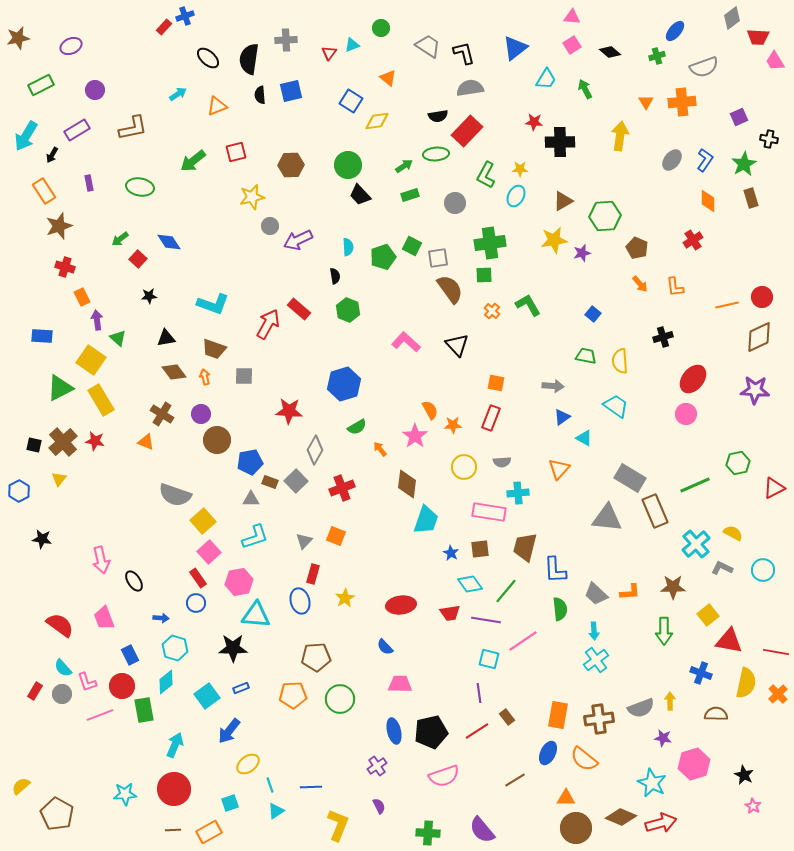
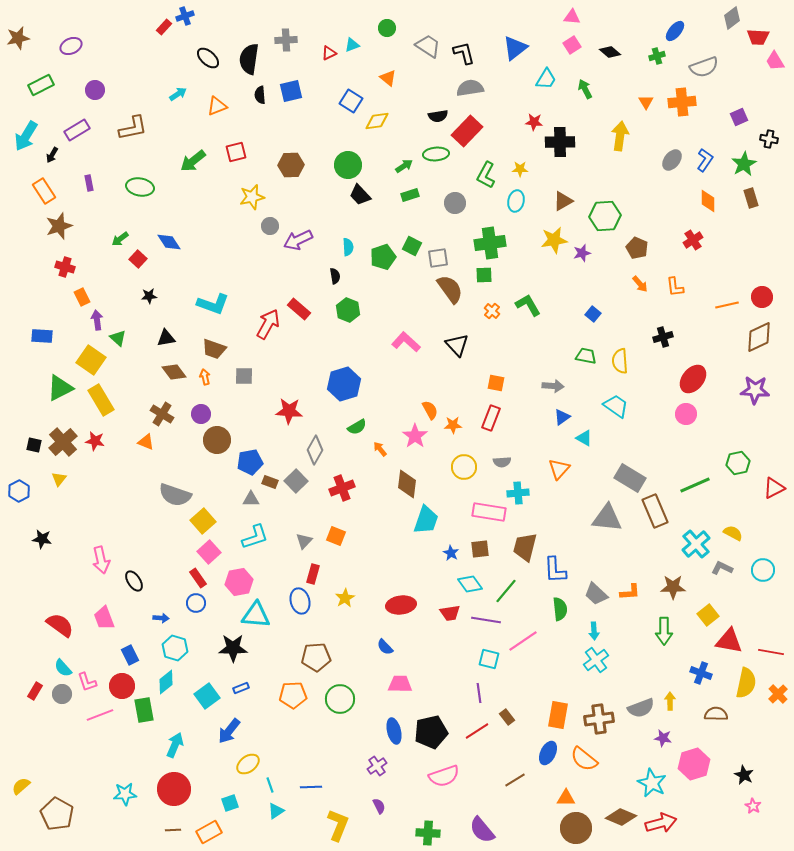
green circle at (381, 28): moved 6 px right
red triangle at (329, 53): rotated 28 degrees clockwise
cyan ellipse at (516, 196): moved 5 px down; rotated 15 degrees counterclockwise
red line at (776, 652): moved 5 px left
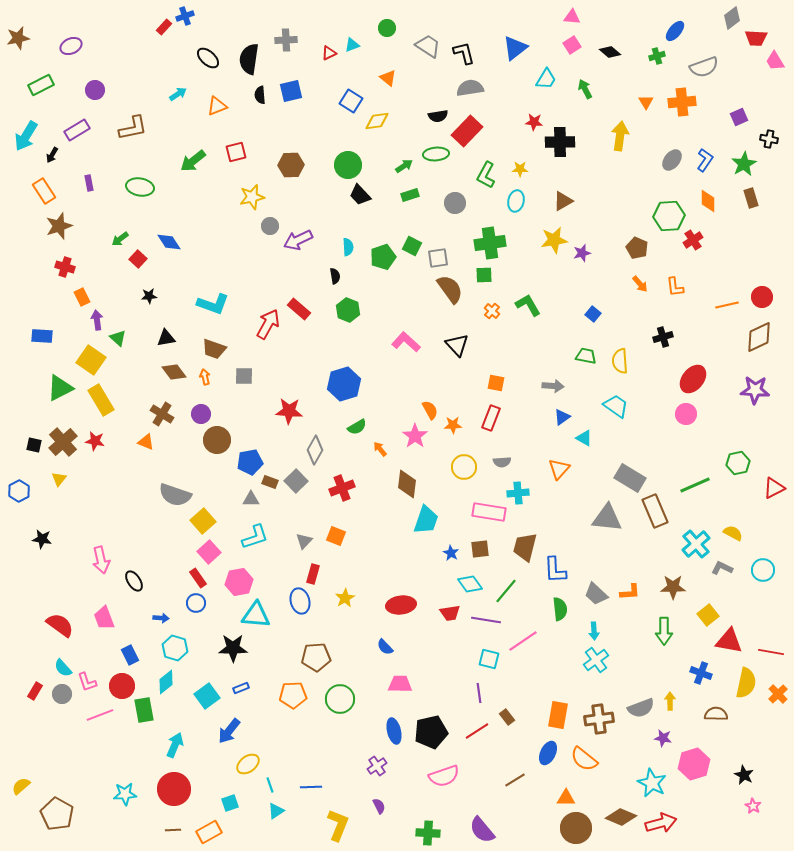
red trapezoid at (758, 37): moved 2 px left, 1 px down
green hexagon at (605, 216): moved 64 px right
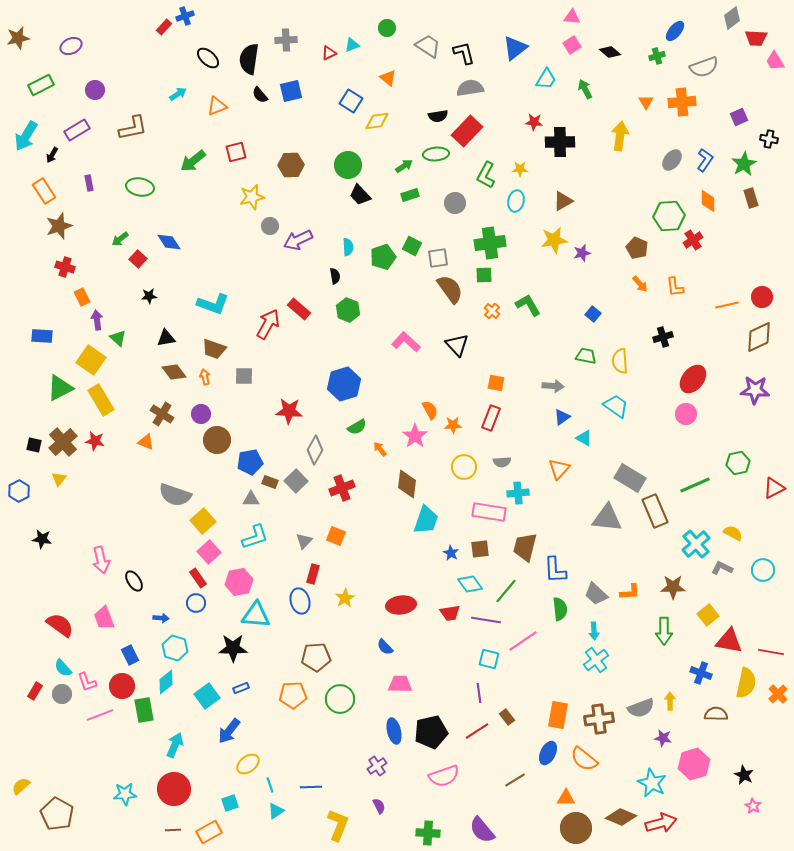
black semicircle at (260, 95): rotated 36 degrees counterclockwise
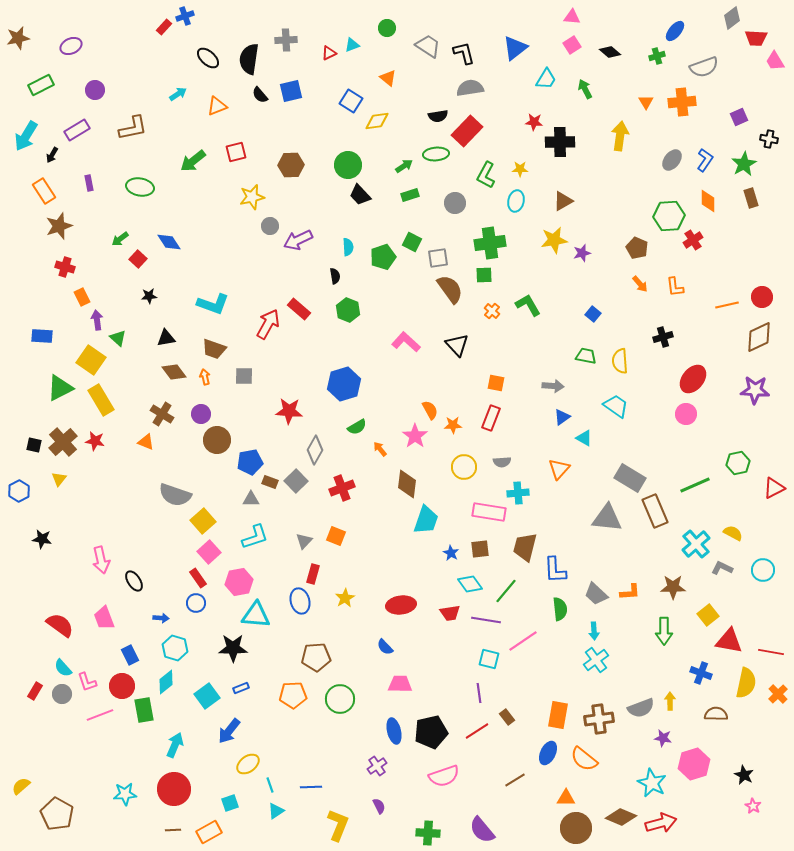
green square at (412, 246): moved 4 px up
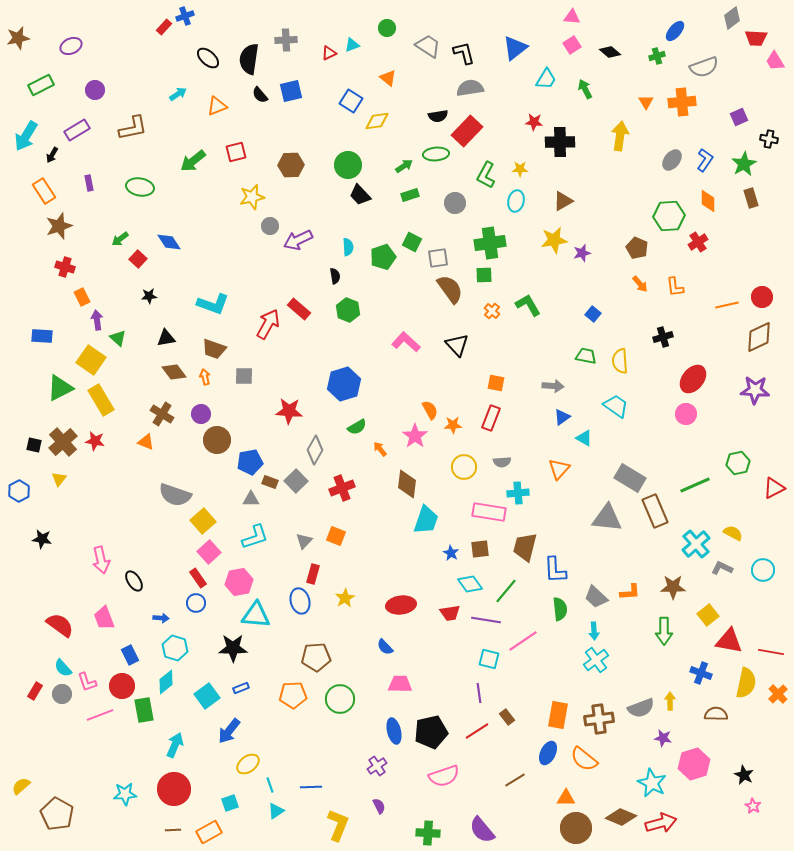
red cross at (693, 240): moved 5 px right, 2 px down
gray trapezoid at (596, 594): moved 3 px down
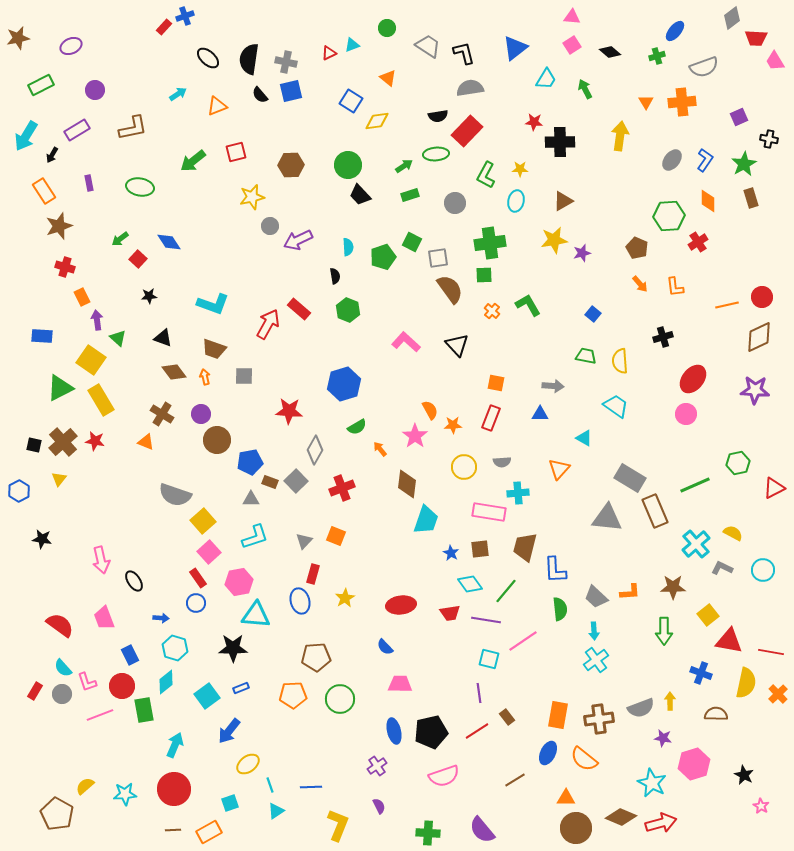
gray cross at (286, 40): moved 22 px down; rotated 15 degrees clockwise
black triangle at (166, 338): moved 3 px left; rotated 30 degrees clockwise
blue triangle at (562, 417): moved 22 px left, 3 px up; rotated 36 degrees clockwise
yellow semicircle at (21, 786): moved 64 px right
pink star at (753, 806): moved 8 px right
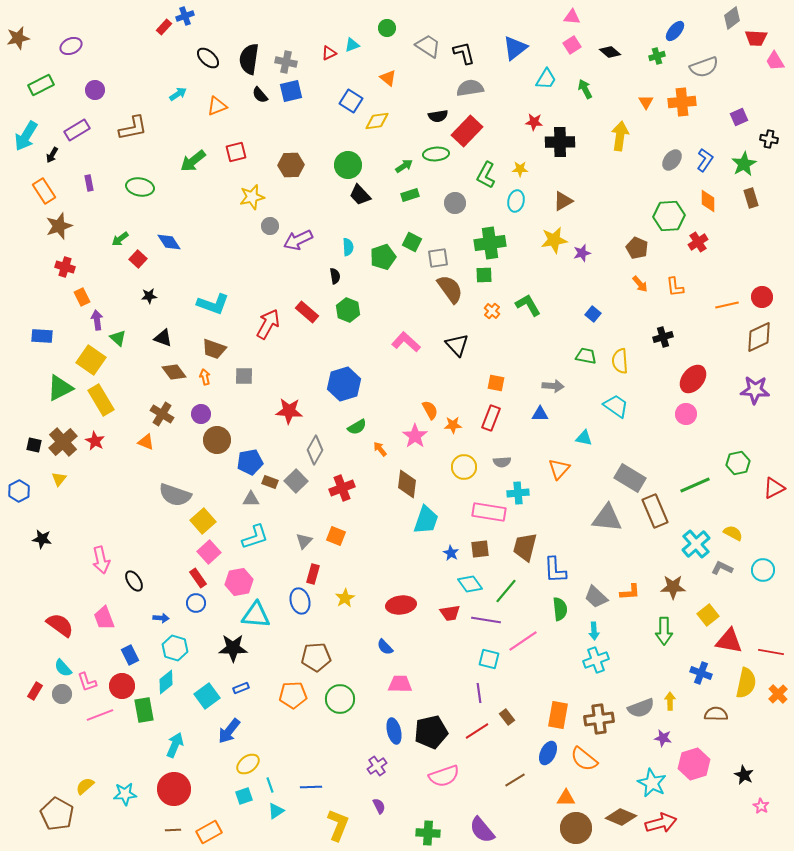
red rectangle at (299, 309): moved 8 px right, 3 px down
cyan triangle at (584, 438): rotated 18 degrees counterclockwise
red star at (95, 441): rotated 18 degrees clockwise
cyan cross at (596, 660): rotated 15 degrees clockwise
cyan square at (230, 803): moved 14 px right, 7 px up
